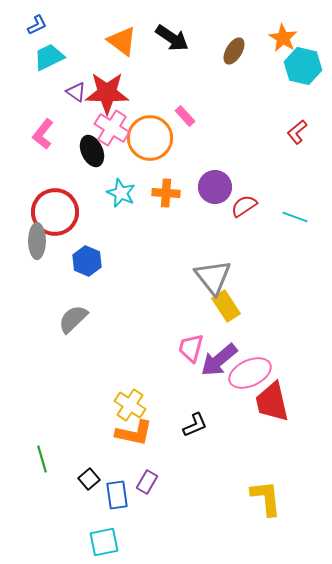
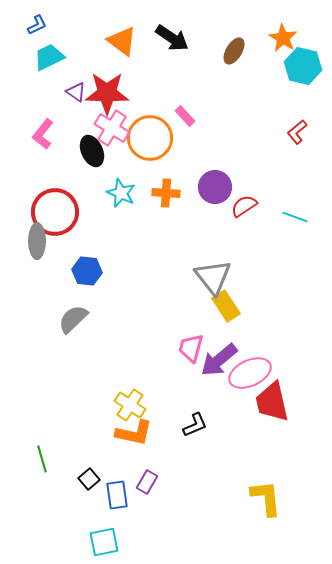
blue hexagon: moved 10 px down; rotated 16 degrees counterclockwise
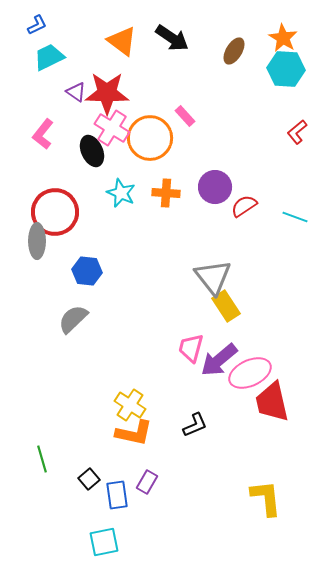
cyan hexagon: moved 17 px left, 3 px down; rotated 9 degrees counterclockwise
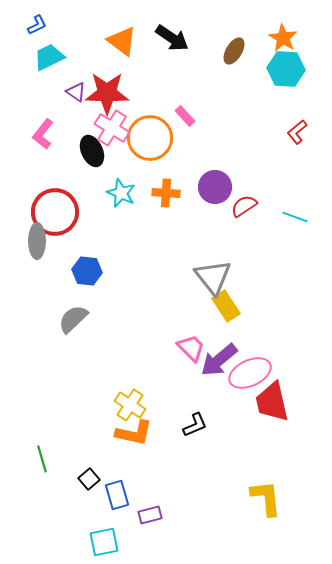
pink trapezoid: rotated 120 degrees clockwise
purple rectangle: moved 3 px right, 33 px down; rotated 45 degrees clockwise
blue rectangle: rotated 8 degrees counterclockwise
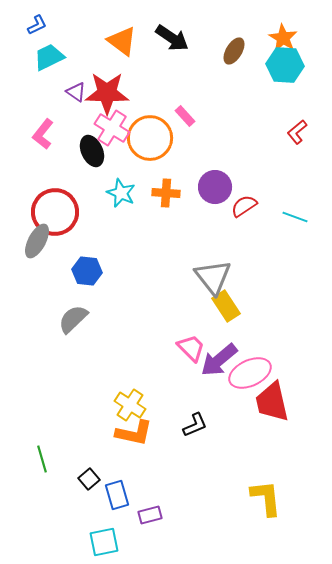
cyan hexagon: moved 1 px left, 4 px up
gray ellipse: rotated 28 degrees clockwise
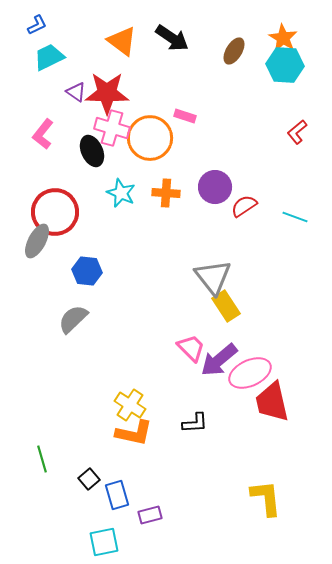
pink rectangle: rotated 30 degrees counterclockwise
pink cross: rotated 16 degrees counterclockwise
black L-shape: moved 2 px up; rotated 20 degrees clockwise
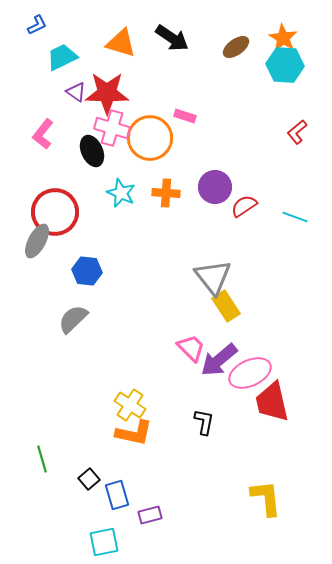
orange triangle: moved 1 px left, 2 px down; rotated 20 degrees counterclockwise
brown ellipse: moved 2 px right, 4 px up; rotated 24 degrees clockwise
cyan trapezoid: moved 13 px right
black L-shape: moved 9 px right, 1 px up; rotated 76 degrees counterclockwise
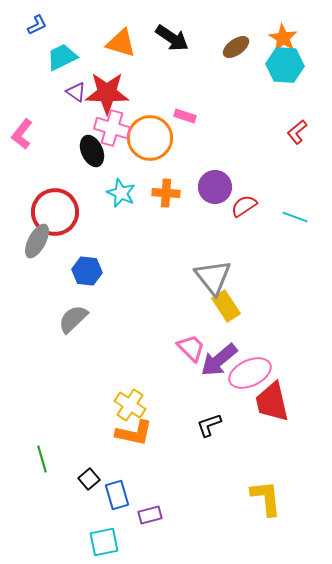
pink L-shape: moved 21 px left
black L-shape: moved 5 px right, 3 px down; rotated 120 degrees counterclockwise
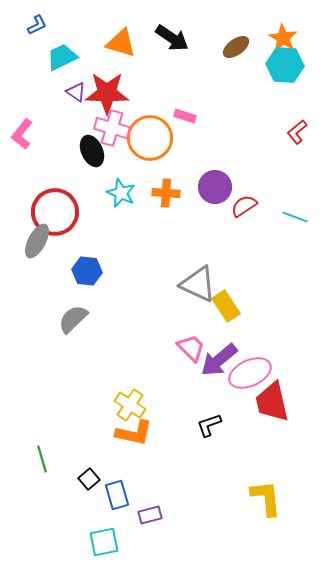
gray triangle: moved 15 px left, 7 px down; rotated 27 degrees counterclockwise
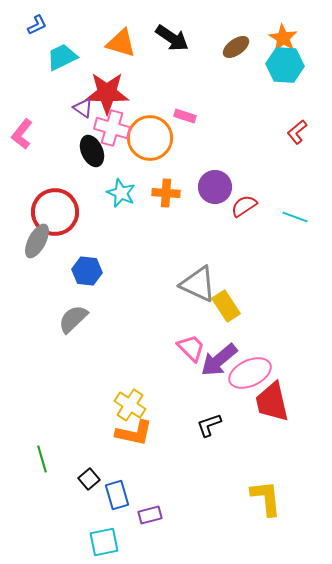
purple triangle: moved 7 px right, 16 px down
